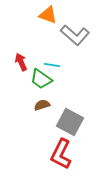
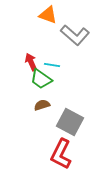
red arrow: moved 10 px right
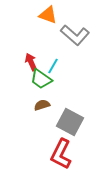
cyan line: moved 1 px right, 1 px down; rotated 70 degrees counterclockwise
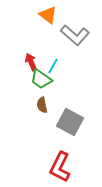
orange triangle: rotated 18 degrees clockwise
brown semicircle: rotated 84 degrees counterclockwise
red L-shape: moved 1 px left, 13 px down
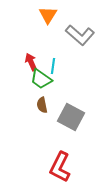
orange triangle: rotated 24 degrees clockwise
gray L-shape: moved 5 px right
cyan line: rotated 21 degrees counterclockwise
gray square: moved 1 px right, 5 px up
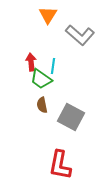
red arrow: rotated 18 degrees clockwise
red L-shape: moved 2 px up; rotated 16 degrees counterclockwise
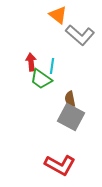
orange triangle: moved 10 px right; rotated 24 degrees counterclockwise
cyan line: moved 1 px left
brown semicircle: moved 28 px right, 6 px up
red L-shape: rotated 72 degrees counterclockwise
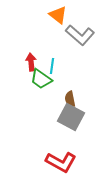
red L-shape: moved 1 px right, 3 px up
